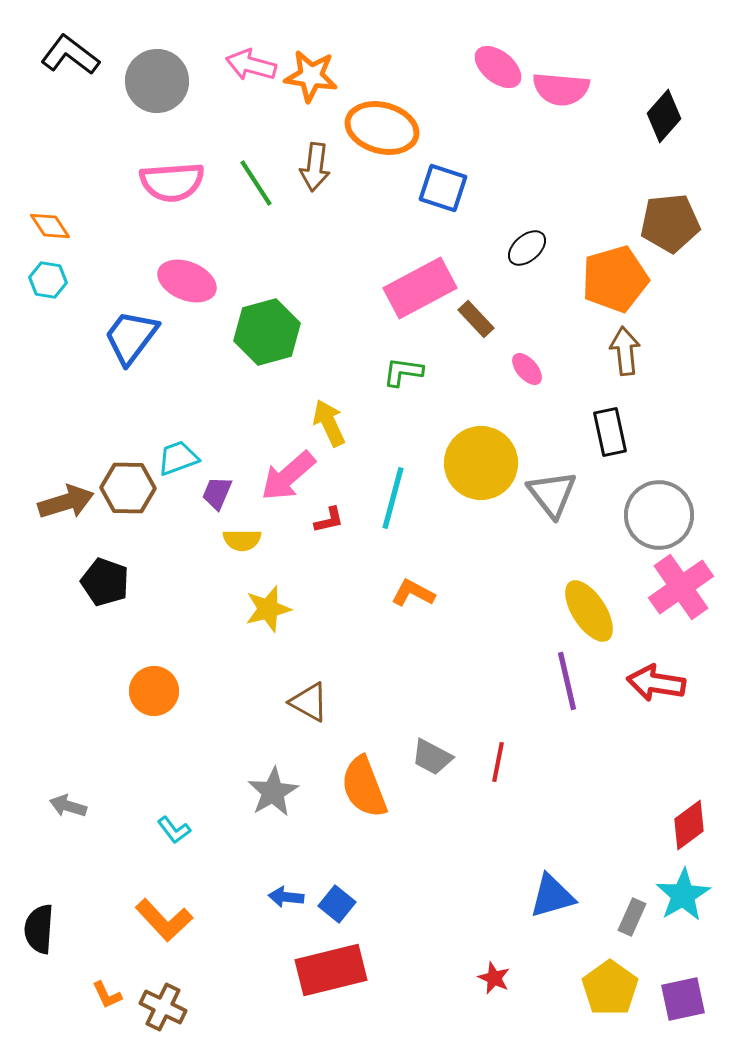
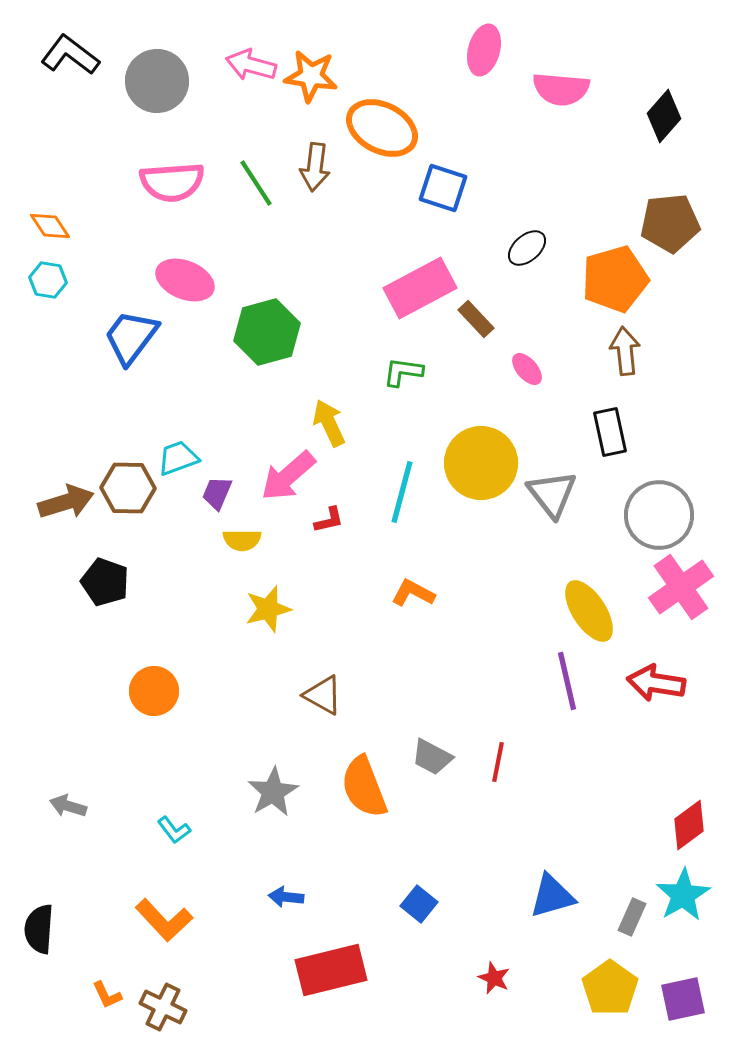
pink ellipse at (498, 67): moved 14 px left, 17 px up; rotated 66 degrees clockwise
orange ellipse at (382, 128): rotated 12 degrees clockwise
pink ellipse at (187, 281): moved 2 px left, 1 px up
cyan line at (393, 498): moved 9 px right, 6 px up
brown triangle at (309, 702): moved 14 px right, 7 px up
blue square at (337, 904): moved 82 px right
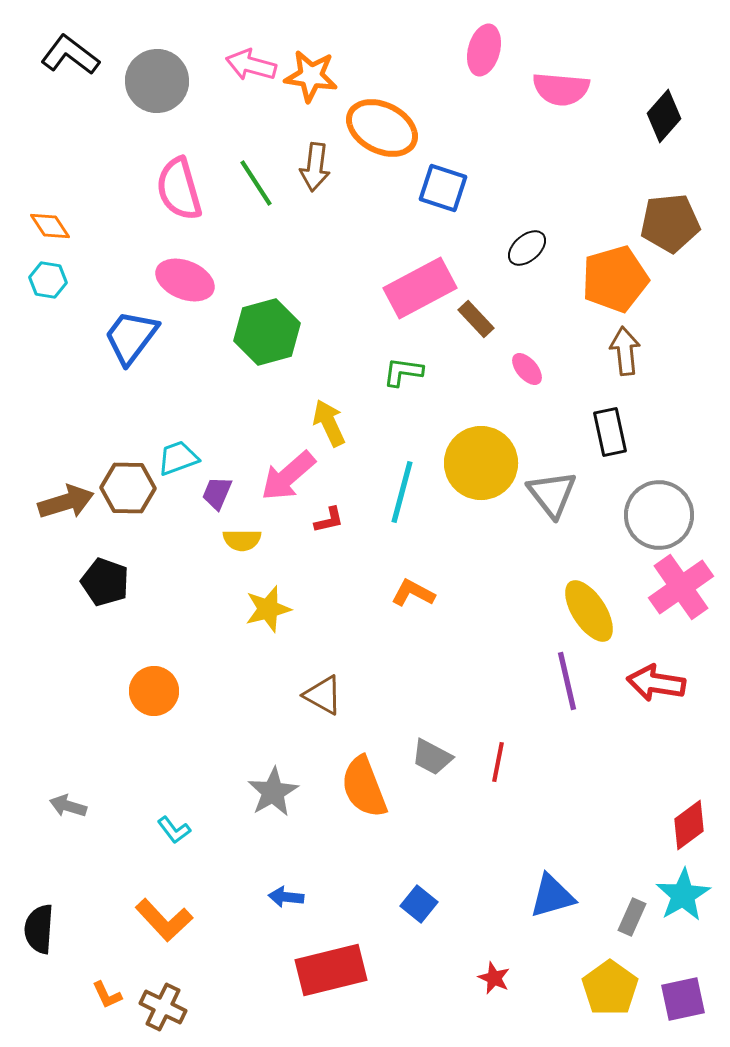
pink semicircle at (172, 182): moved 7 px right, 7 px down; rotated 78 degrees clockwise
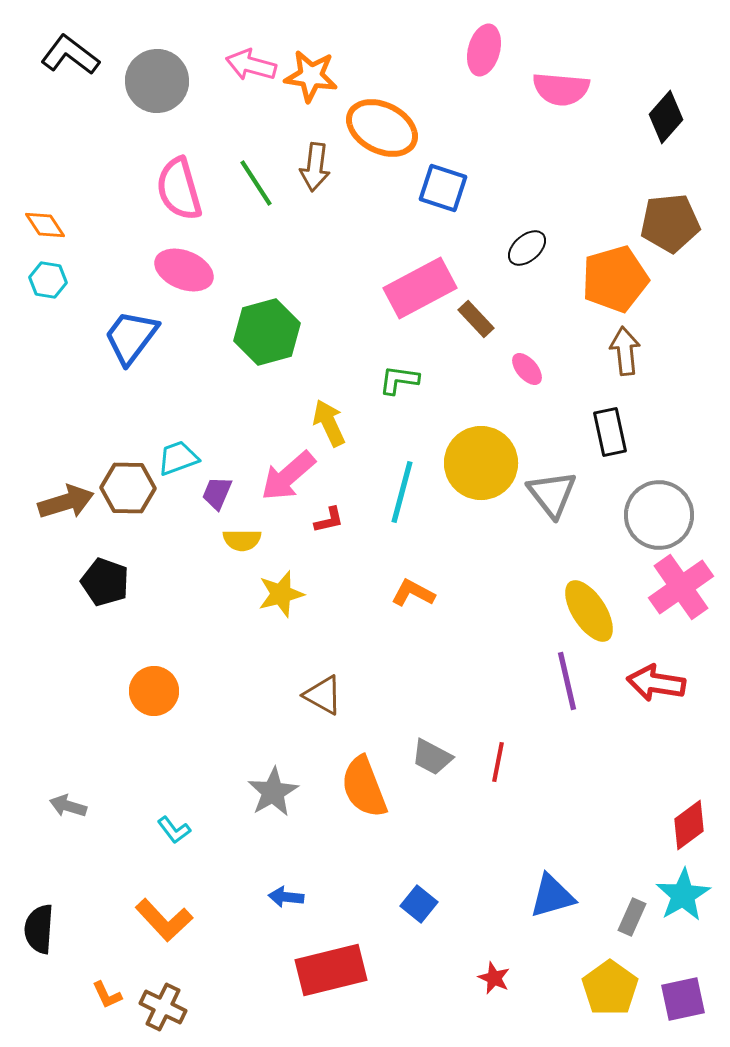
black diamond at (664, 116): moved 2 px right, 1 px down
orange diamond at (50, 226): moved 5 px left, 1 px up
pink ellipse at (185, 280): moved 1 px left, 10 px up
green L-shape at (403, 372): moved 4 px left, 8 px down
yellow star at (268, 609): moved 13 px right, 15 px up
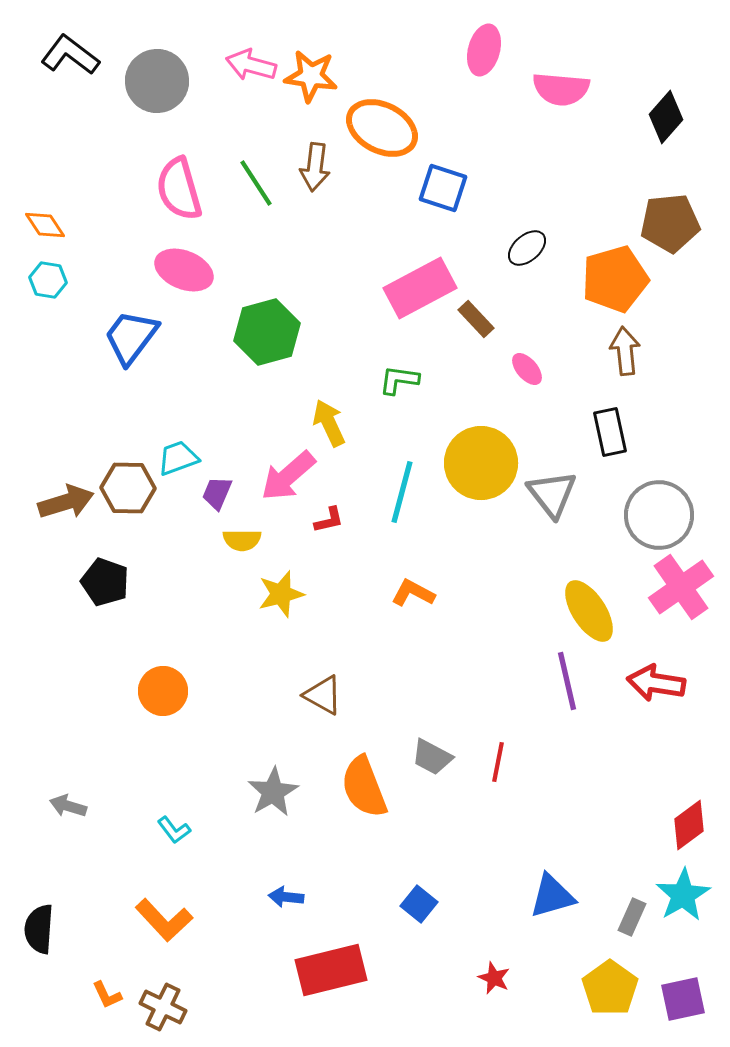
orange circle at (154, 691): moved 9 px right
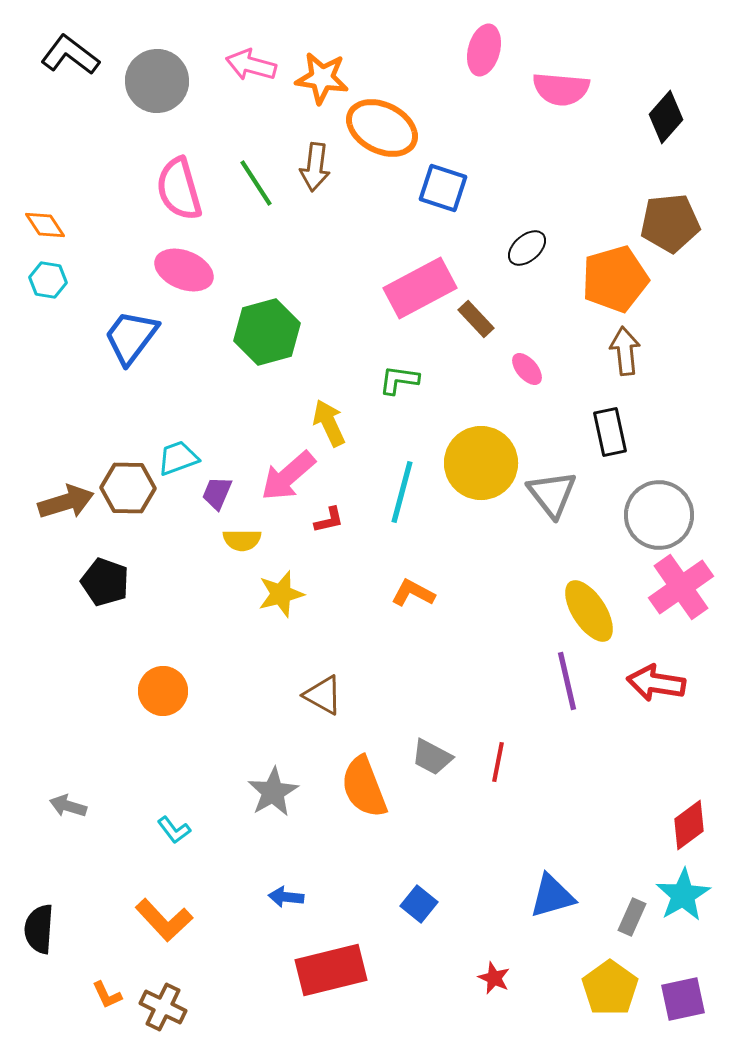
orange star at (311, 76): moved 11 px right, 2 px down
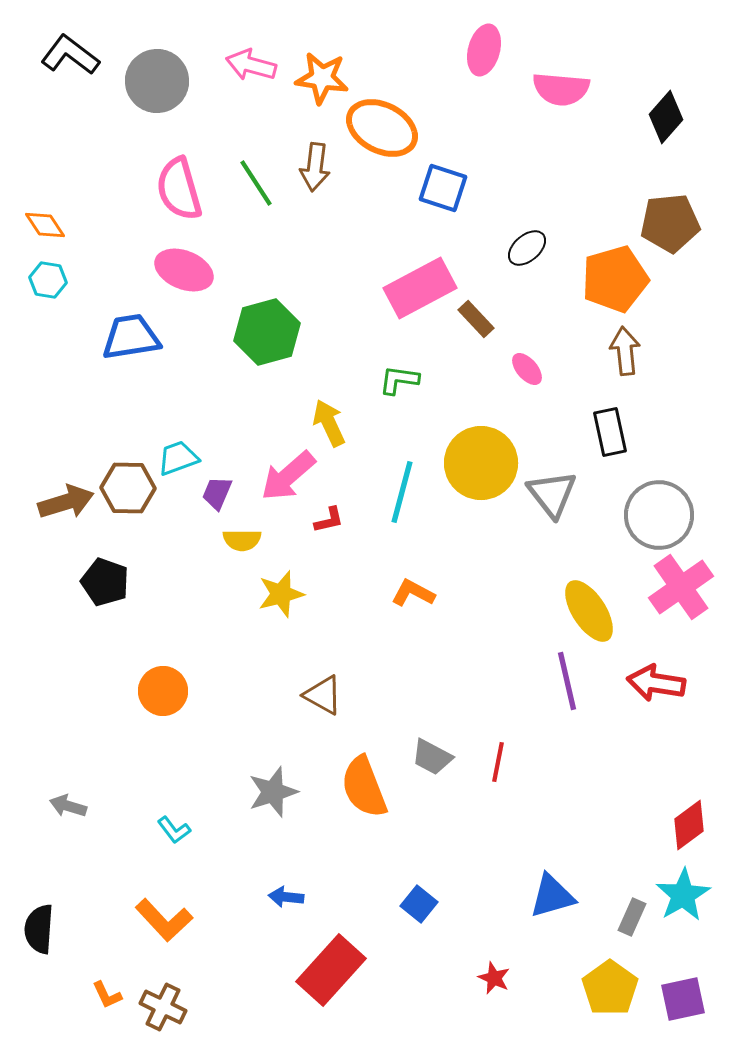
blue trapezoid at (131, 337): rotated 44 degrees clockwise
gray star at (273, 792): rotated 12 degrees clockwise
red rectangle at (331, 970): rotated 34 degrees counterclockwise
